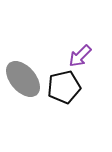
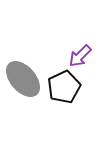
black pentagon: rotated 12 degrees counterclockwise
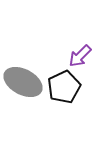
gray ellipse: moved 3 px down; rotated 21 degrees counterclockwise
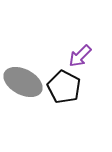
black pentagon: rotated 20 degrees counterclockwise
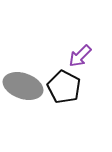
gray ellipse: moved 4 px down; rotated 9 degrees counterclockwise
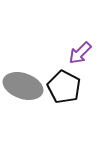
purple arrow: moved 3 px up
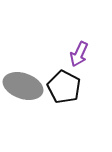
purple arrow: moved 1 px left, 1 px down; rotated 20 degrees counterclockwise
